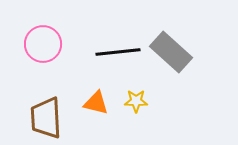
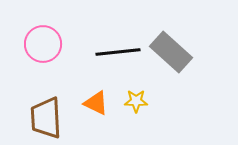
orange triangle: rotated 12 degrees clockwise
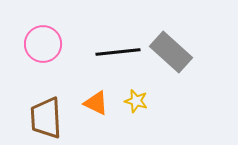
yellow star: rotated 15 degrees clockwise
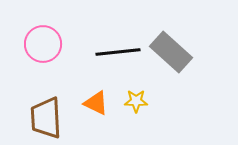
yellow star: rotated 15 degrees counterclockwise
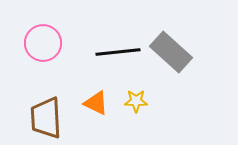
pink circle: moved 1 px up
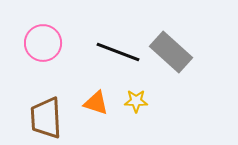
black line: rotated 27 degrees clockwise
orange triangle: rotated 8 degrees counterclockwise
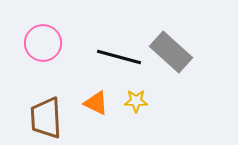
black line: moved 1 px right, 5 px down; rotated 6 degrees counterclockwise
orange triangle: rotated 8 degrees clockwise
